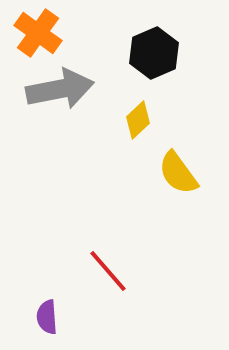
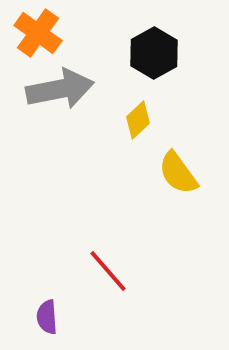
black hexagon: rotated 6 degrees counterclockwise
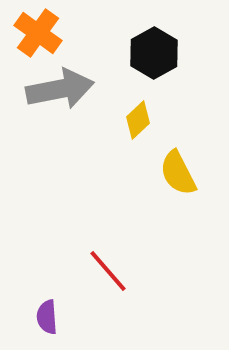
yellow semicircle: rotated 9 degrees clockwise
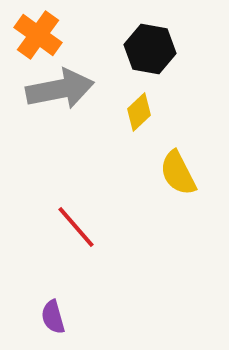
orange cross: moved 2 px down
black hexagon: moved 4 px left, 4 px up; rotated 21 degrees counterclockwise
yellow diamond: moved 1 px right, 8 px up
red line: moved 32 px left, 44 px up
purple semicircle: moved 6 px right; rotated 12 degrees counterclockwise
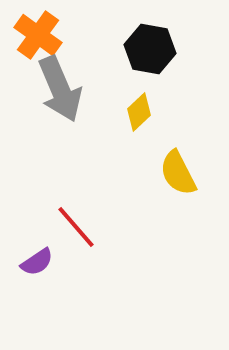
gray arrow: rotated 78 degrees clockwise
purple semicircle: moved 16 px left, 55 px up; rotated 108 degrees counterclockwise
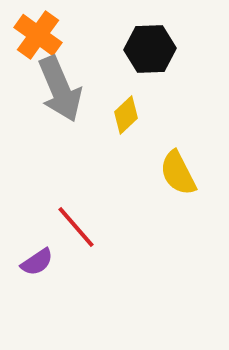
black hexagon: rotated 12 degrees counterclockwise
yellow diamond: moved 13 px left, 3 px down
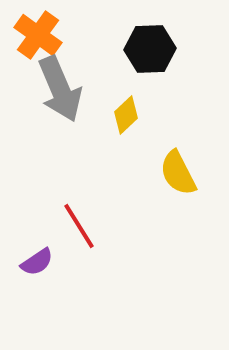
red line: moved 3 px right, 1 px up; rotated 9 degrees clockwise
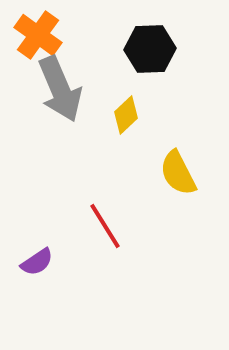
red line: moved 26 px right
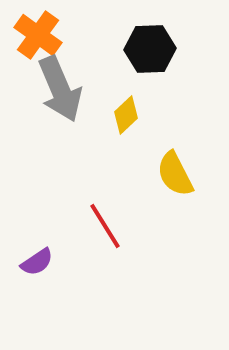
yellow semicircle: moved 3 px left, 1 px down
